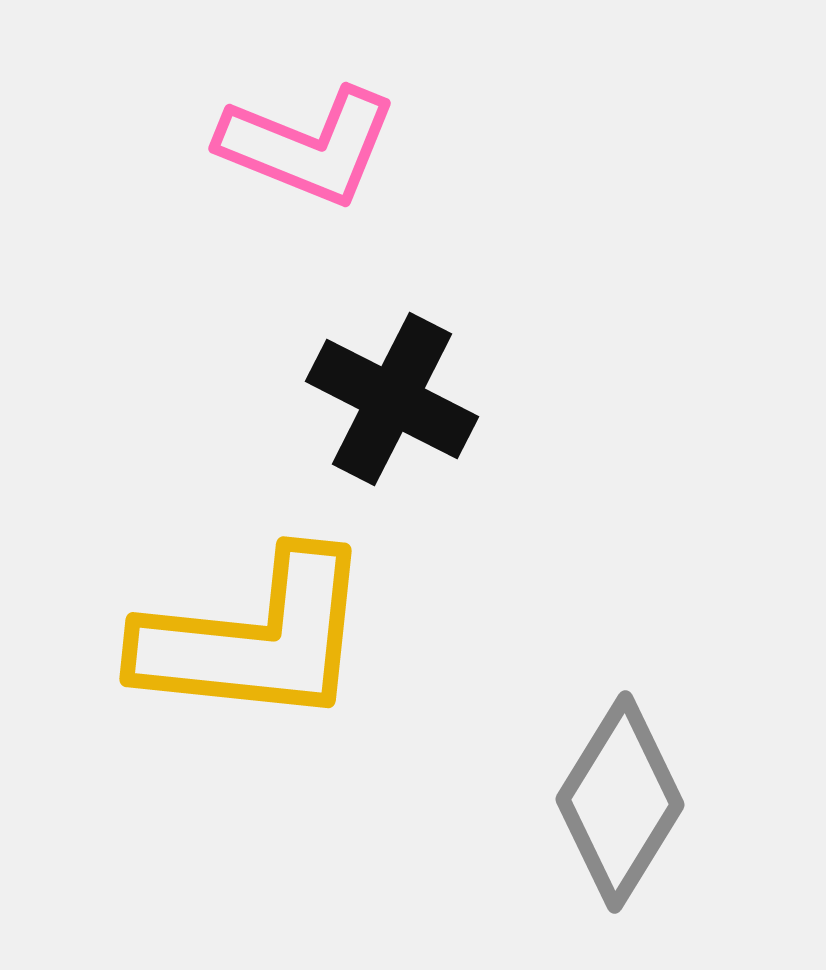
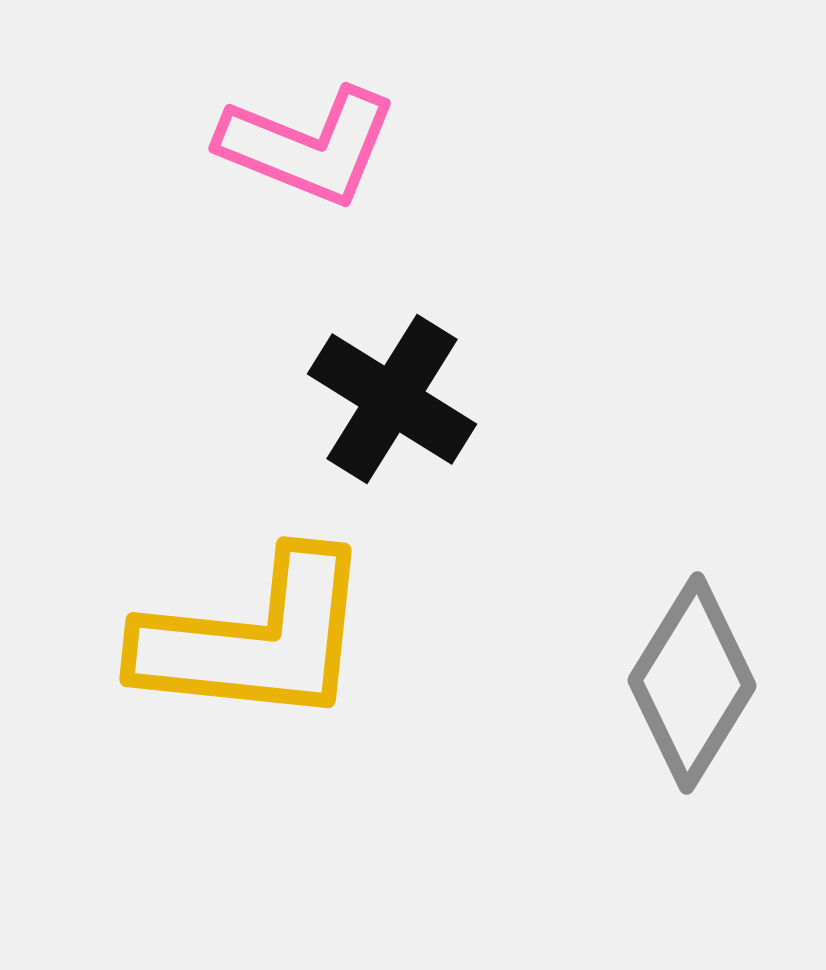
black cross: rotated 5 degrees clockwise
gray diamond: moved 72 px right, 119 px up
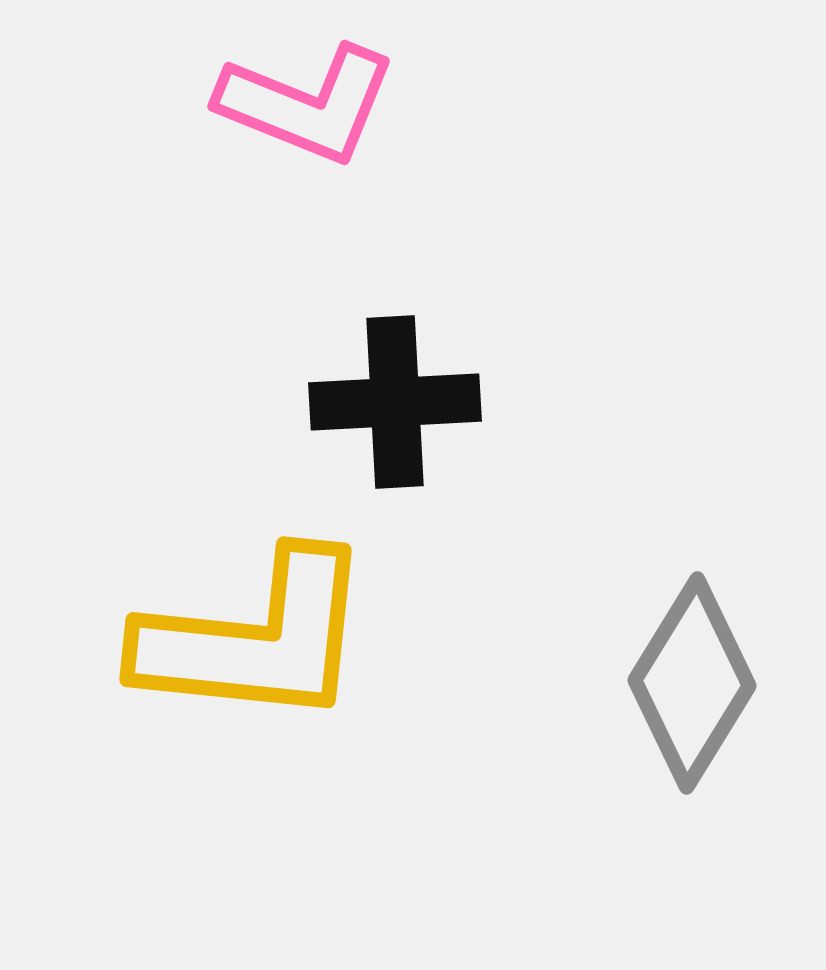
pink L-shape: moved 1 px left, 42 px up
black cross: moved 3 px right, 3 px down; rotated 35 degrees counterclockwise
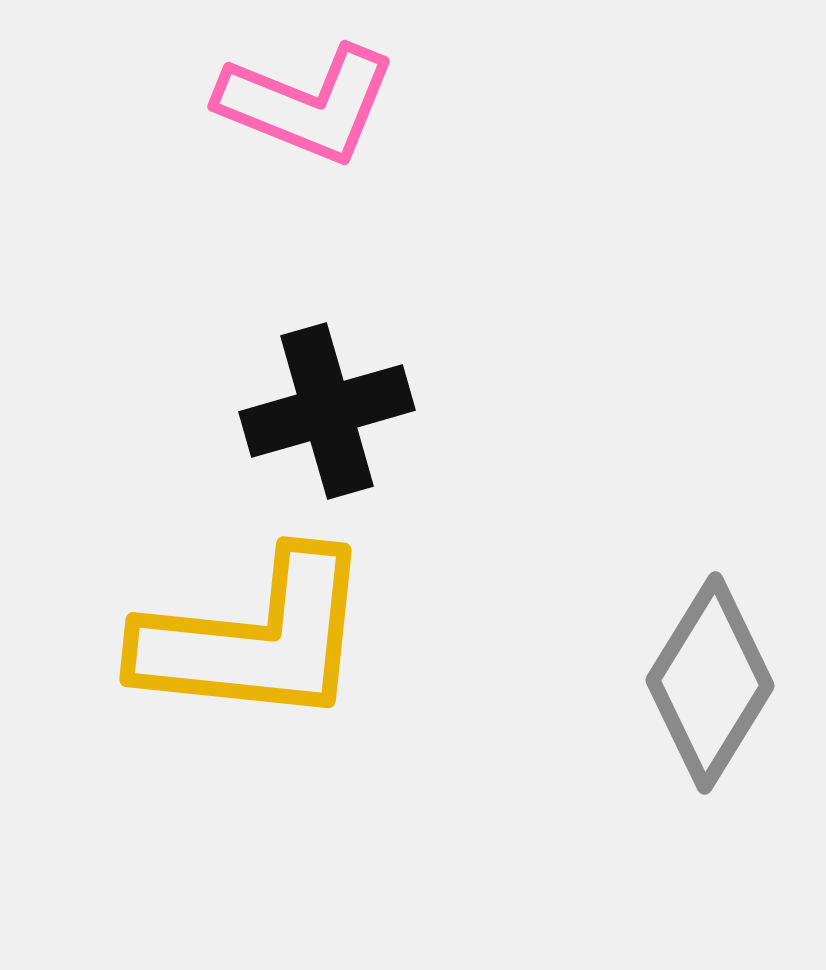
black cross: moved 68 px left, 9 px down; rotated 13 degrees counterclockwise
gray diamond: moved 18 px right
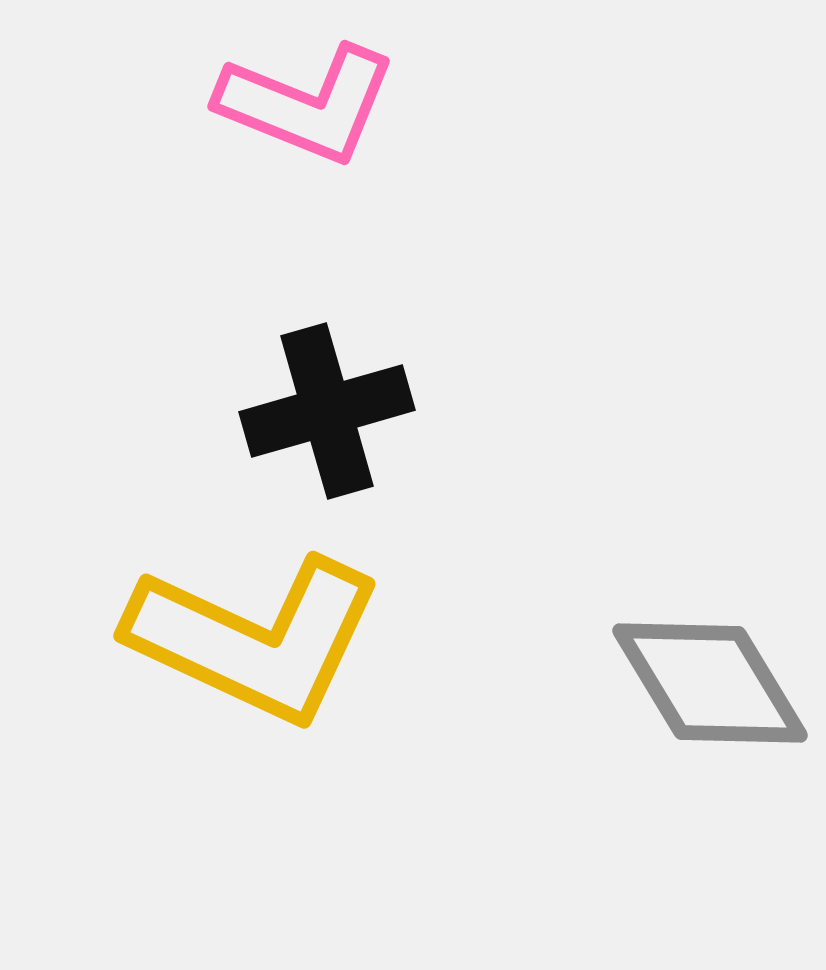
yellow L-shape: rotated 19 degrees clockwise
gray diamond: rotated 63 degrees counterclockwise
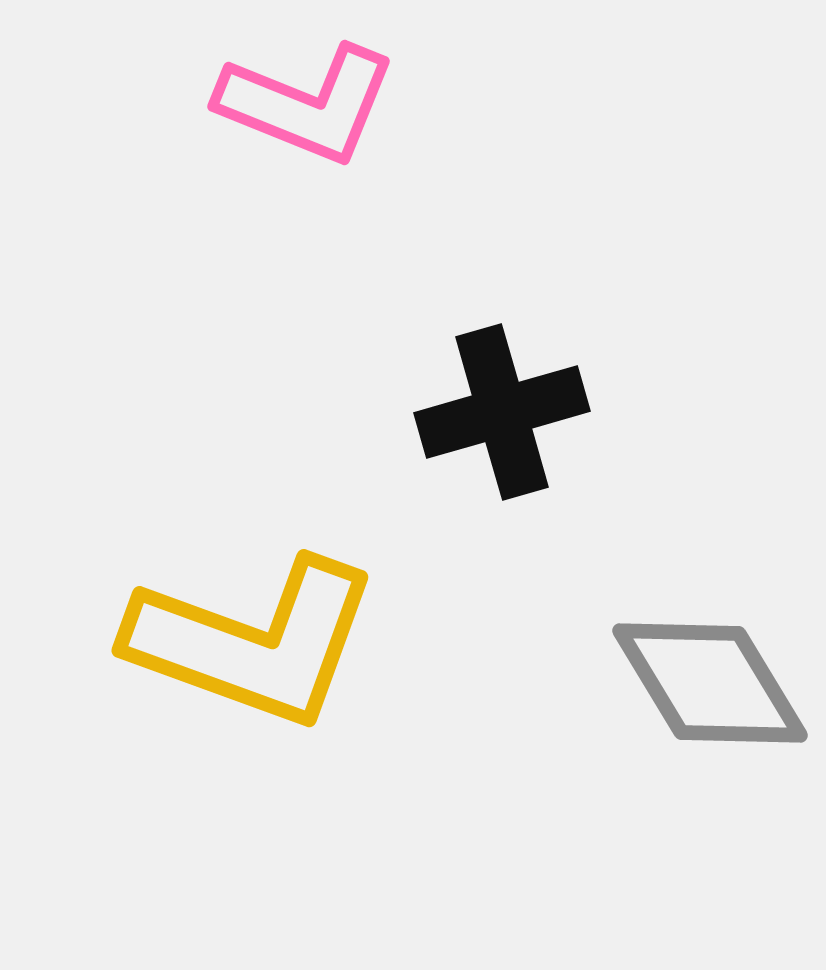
black cross: moved 175 px right, 1 px down
yellow L-shape: moved 2 px left, 3 px down; rotated 5 degrees counterclockwise
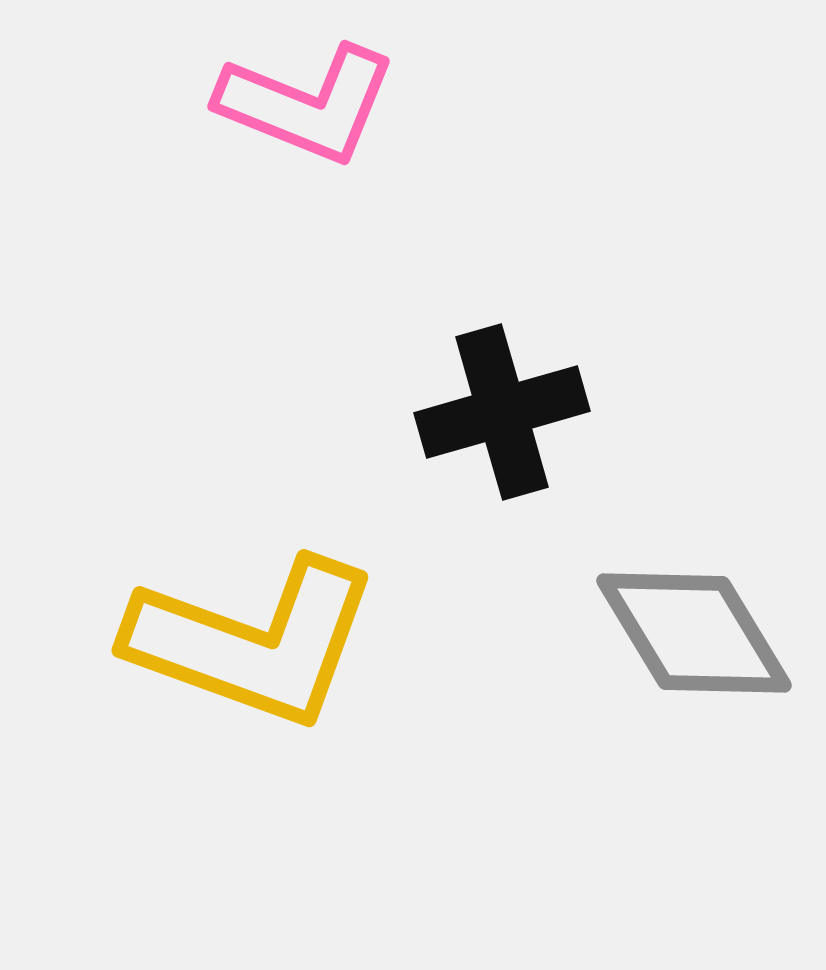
gray diamond: moved 16 px left, 50 px up
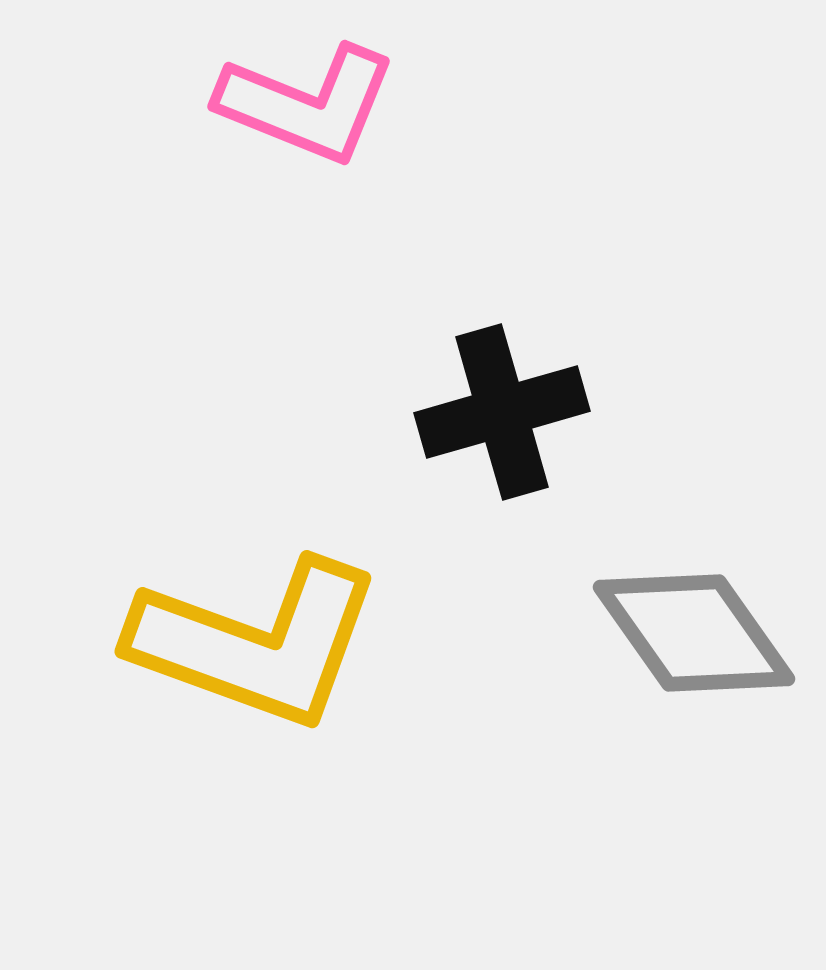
gray diamond: rotated 4 degrees counterclockwise
yellow L-shape: moved 3 px right, 1 px down
